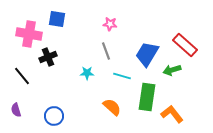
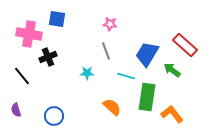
green arrow: rotated 54 degrees clockwise
cyan line: moved 4 px right
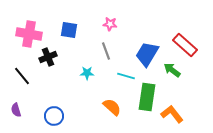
blue square: moved 12 px right, 11 px down
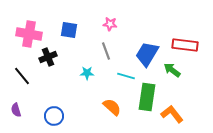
red rectangle: rotated 35 degrees counterclockwise
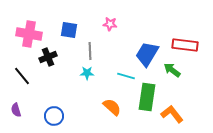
gray line: moved 16 px left; rotated 18 degrees clockwise
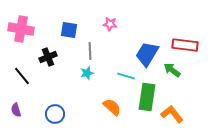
pink cross: moved 8 px left, 5 px up
cyan star: rotated 16 degrees counterclockwise
blue circle: moved 1 px right, 2 px up
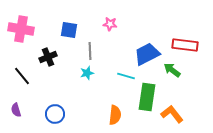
blue trapezoid: rotated 32 degrees clockwise
orange semicircle: moved 3 px right, 8 px down; rotated 54 degrees clockwise
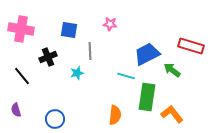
red rectangle: moved 6 px right, 1 px down; rotated 10 degrees clockwise
cyan star: moved 10 px left
blue circle: moved 5 px down
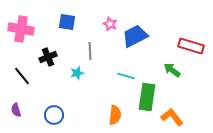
pink star: rotated 16 degrees clockwise
blue square: moved 2 px left, 8 px up
blue trapezoid: moved 12 px left, 18 px up
orange L-shape: moved 3 px down
blue circle: moved 1 px left, 4 px up
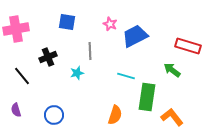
pink cross: moved 5 px left; rotated 20 degrees counterclockwise
red rectangle: moved 3 px left
orange semicircle: rotated 12 degrees clockwise
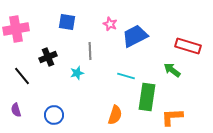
orange L-shape: rotated 55 degrees counterclockwise
